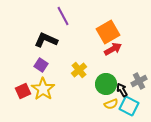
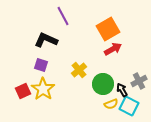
orange square: moved 3 px up
purple square: rotated 16 degrees counterclockwise
green circle: moved 3 px left
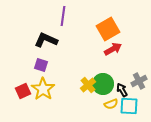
purple line: rotated 36 degrees clockwise
yellow cross: moved 9 px right, 15 px down
cyan square: rotated 24 degrees counterclockwise
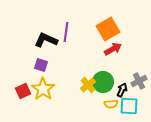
purple line: moved 3 px right, 16 px down
green circle: moved 2 px up
black arrow: rotated 56 degrees clockwise
yellow semicircle: rotated 16 degrees clockwise
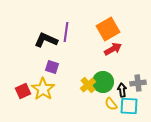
purple square: moved 11 px right, 2 px down
gray cross: moved 1 px left, 2 px down; rotated 21 degrees clockwise
black arrow: rotated 32 degrees counterclockwise
yellow semicircle: rotated 56 degrees clockwise
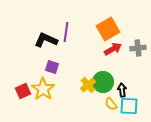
gray cross: moved 35 px up
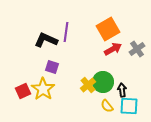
gray cross: moved 1 px left, 1 px down; rotated 28 degrees counterclockwise
yellow semicircle: moved 4 px left, 2 px down
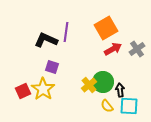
orange square: moved 2 px left, 1 px up
yellow cross: moved 1 px right
black arrow: moved 2 px left
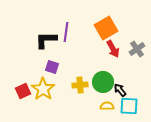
black L-shape: rotated 25 degrees counterclockwise
red arrow: rotated 90 degrees clockwise
yellow cross: moved 9 px left; rotated 35 degrees clockwise
black arrow: rotated 32 degrees counterclockwise
yellow semicircle: rotated 128 degrees clockwise
